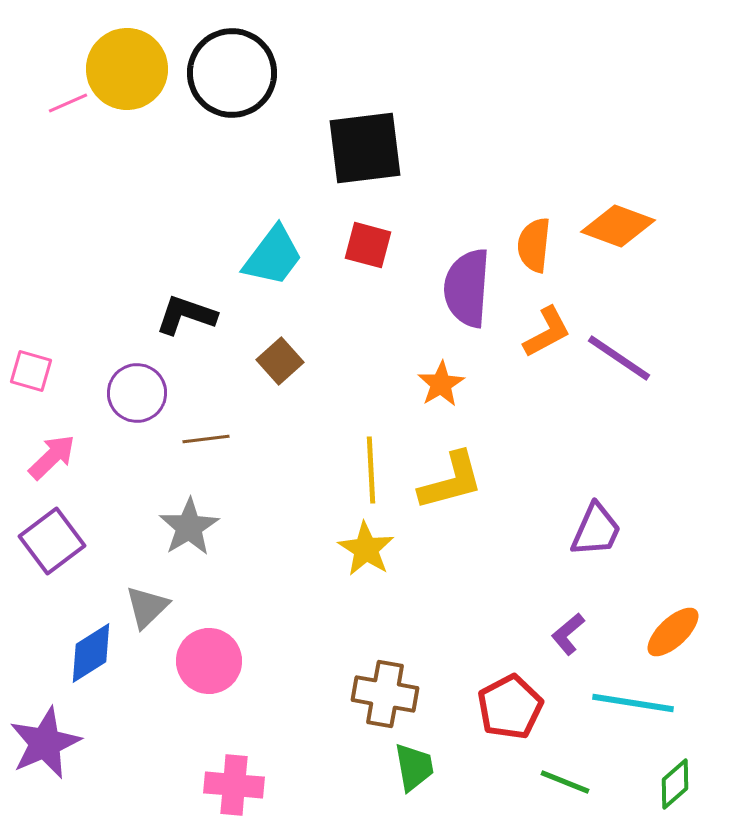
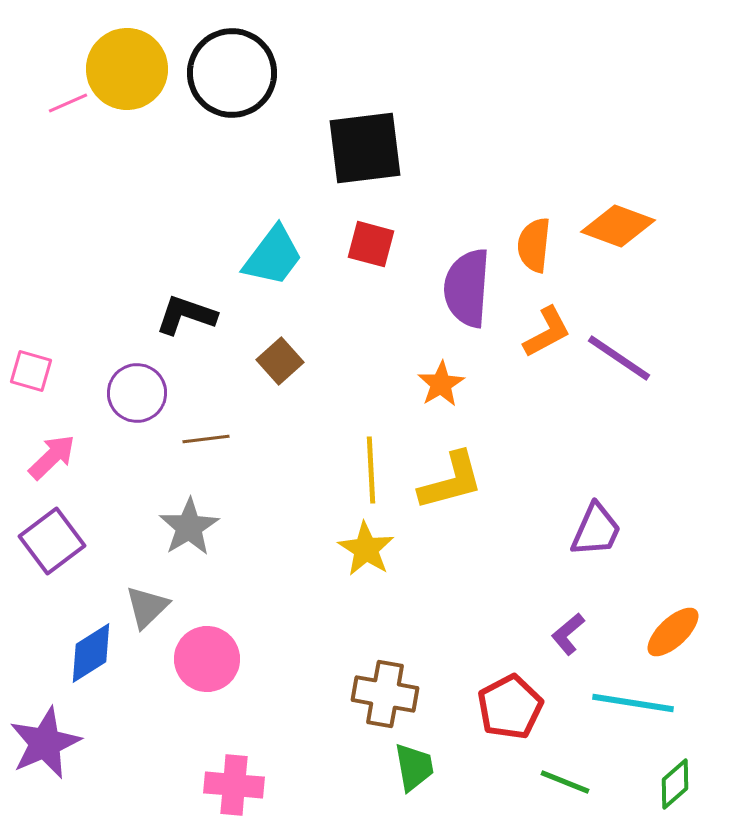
red square: moved 3 px right, 1 px up
pink circle: moved 2 px left, 2 px up
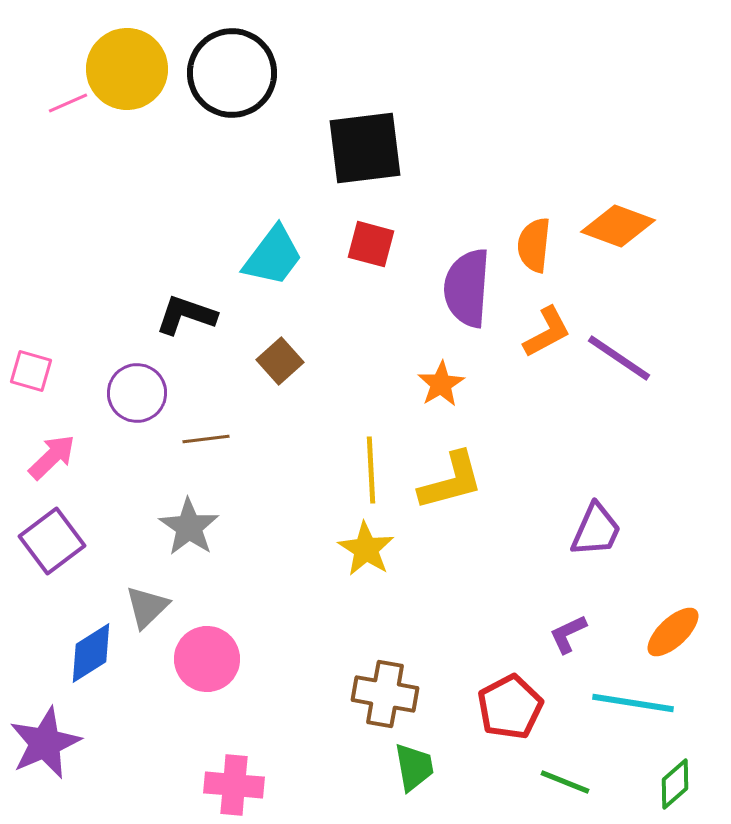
gray star: rotated 6 degrees counterclockwise
purple L-shape: rotated 15 degrees clockwise
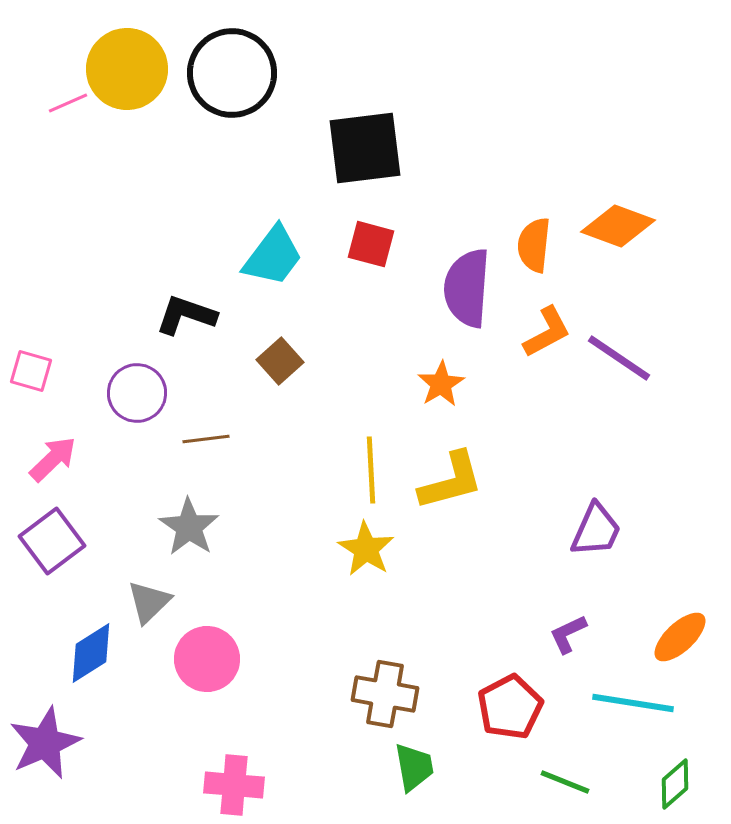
pink arrow: moved 1 px right, 2 px down
gray triangle: moved 2 px right, 5 px up
orange ellipse: moved 7 px right, 5 px down
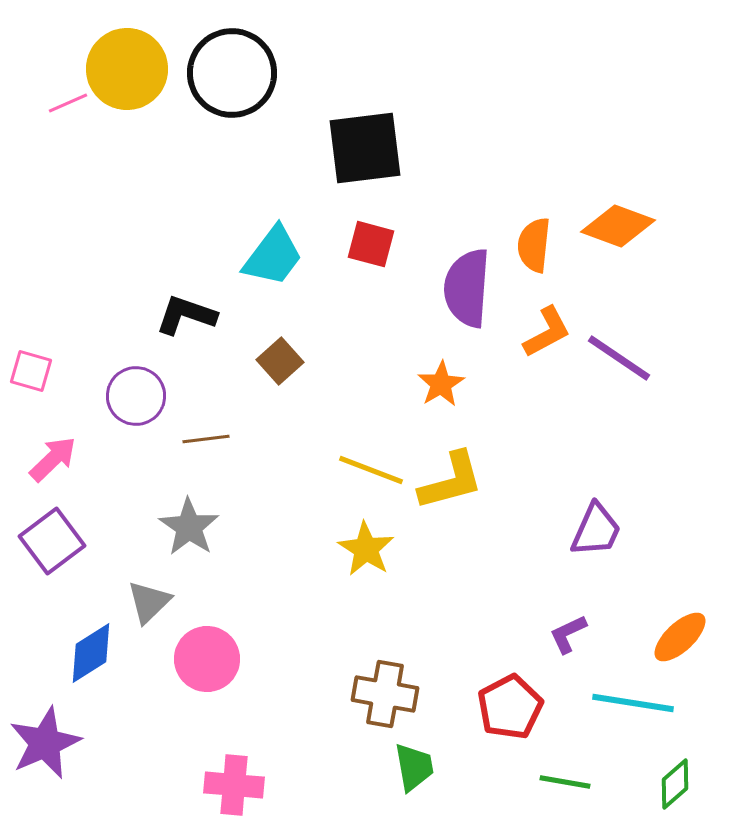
purple circle: moved 1 px left, 3 px down
yellow line: rotated 66 degrees counterclockwise
green line: rotated 12 degrees counterclockwise
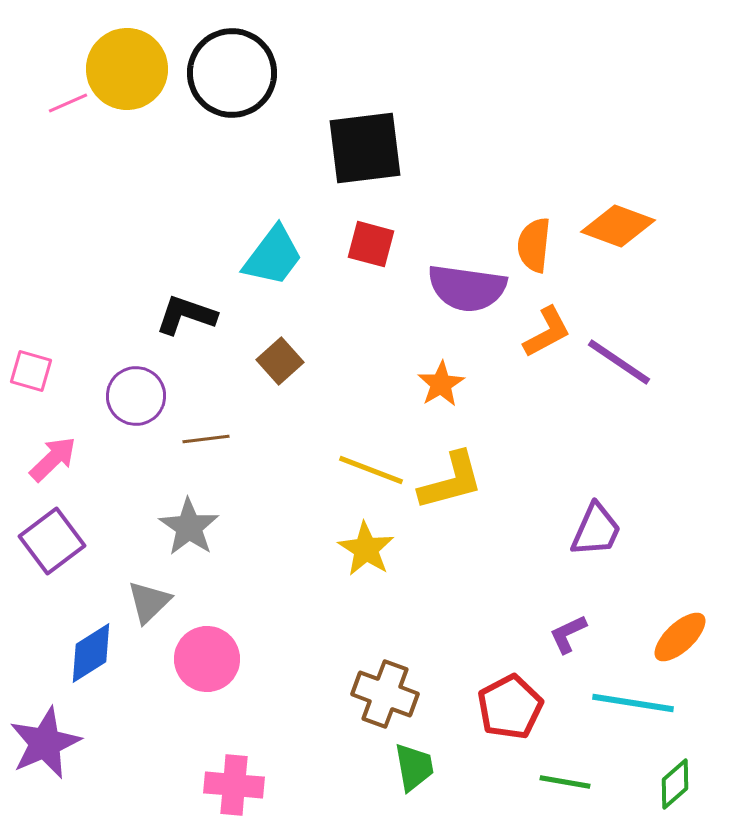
purple semicircle: rotated 86 degrees counterclockwise
purple line: moved 4 px down
brown cross: rotated 10 degrees clockwise
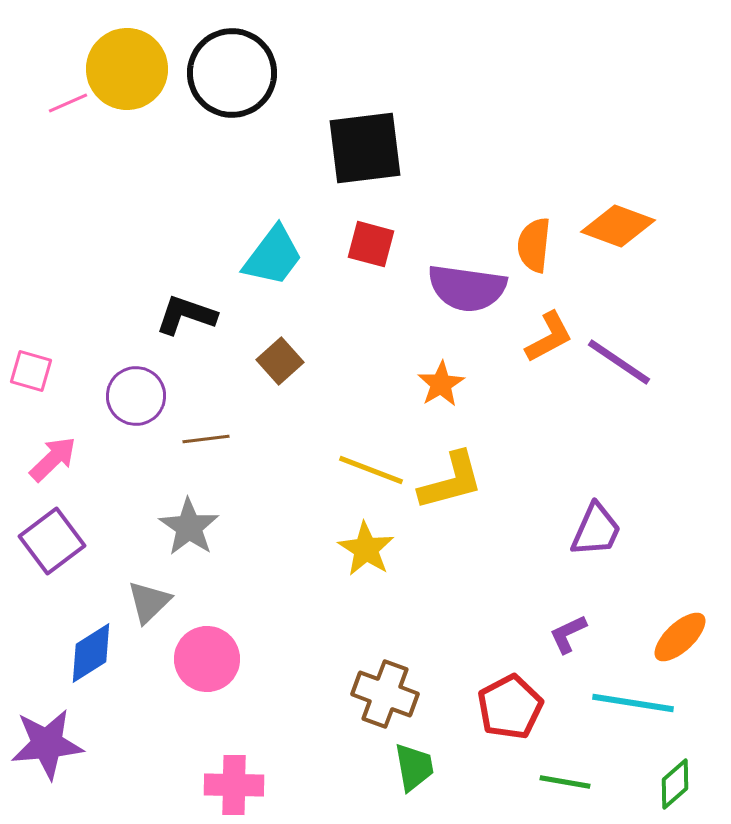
orange L-shape: moved 2 px right, 5 px down
purple star: moved 2 px right, 1 px down; rotated 18 degrees clockwise
pink cross: rotated 4 degrees counterclockwise
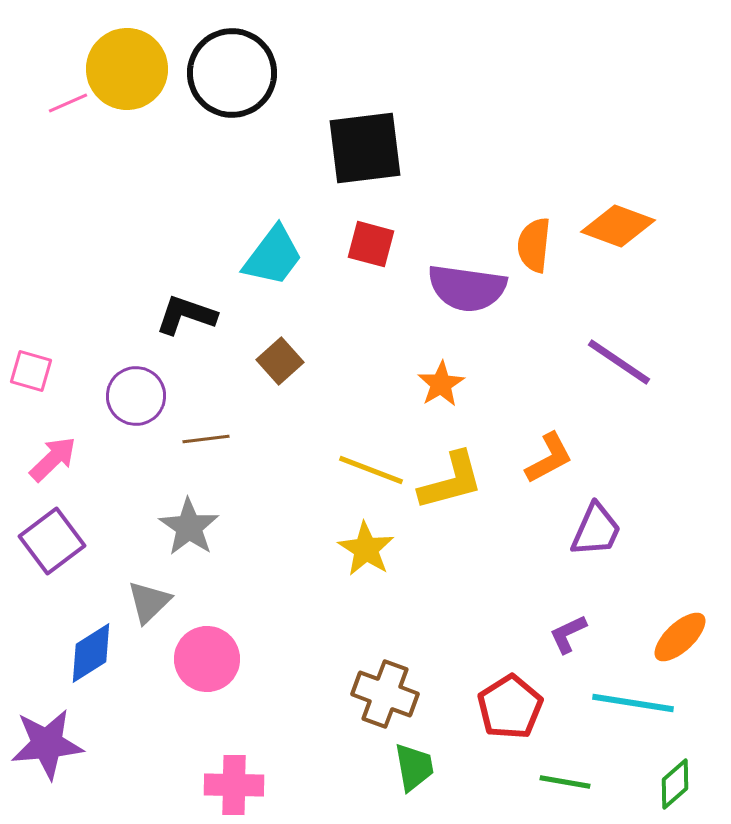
orange L-shape: moved 121 px down
red pentagon: rotated 4 degrees counterclockwise
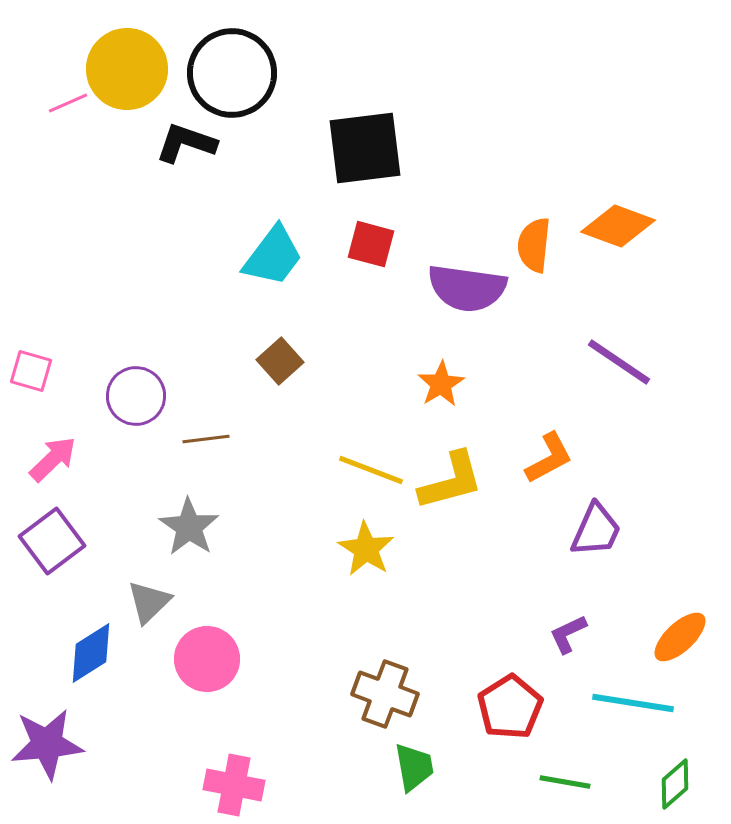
black L-shape: moved 172 px up
pink cross: rotated 10 degrees clockwise
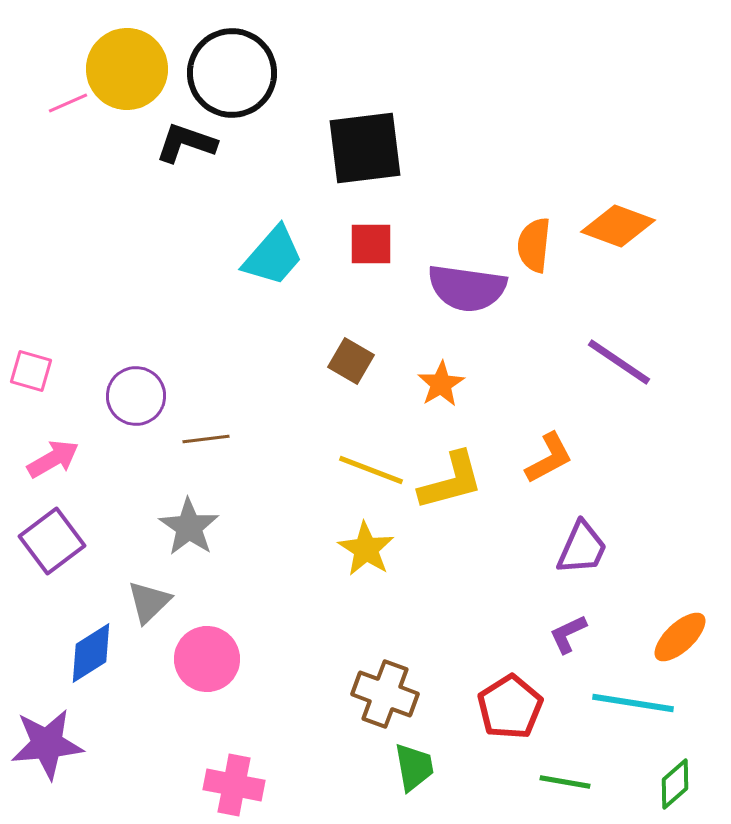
red square: rotated 15 degrees counterclockwise
cyan trapezoid: rotated 4 degrees clockwise
brown square: moved 71 px right; rotated 18 degrees counterclockwise
pink arrow: rotated 14 degrees clockwise
purple trapezoid: moved 14 px left, 18 px down
